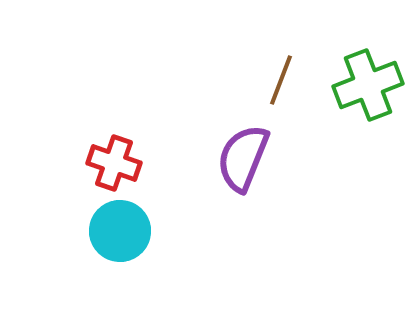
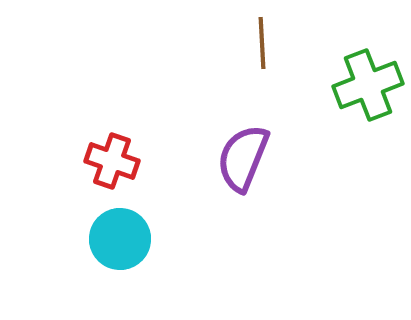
brown line: moved 19 px left, 37 px up; rotated 24 degrees counterclockwise
red cross: moved 2 px left, 2 px up
cyan circle: moved 8 px down
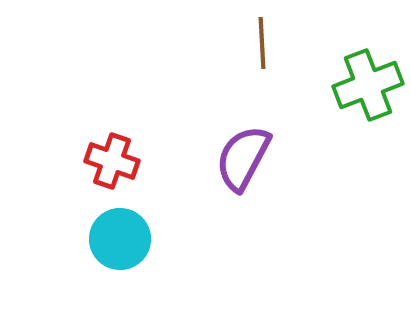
purple semicircle: rotated 6 degrees clockwise
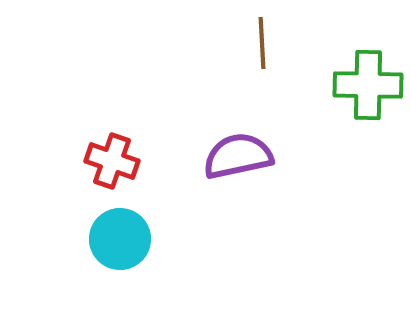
green cross: rotated 22 degrees clockwise
purple semicircle: moved 5 px left, 2 px up; rotated 50 degrees clockwise
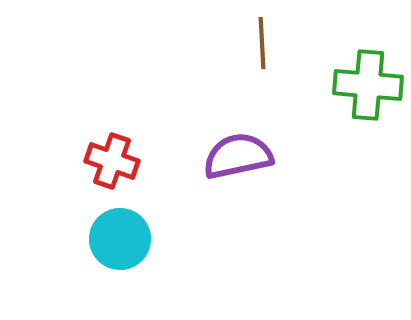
green cross: rotated 4 degrees clockwise
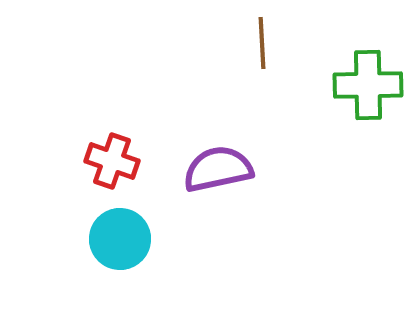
green cross: rotated 6 degrees counterclockwise
purple semicircle: moved 20 px left, 13 px down
